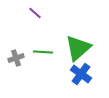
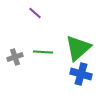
gray cross: moved 1 px left, 1 px up
blue cross: rotated 20 degrees counterclockwise
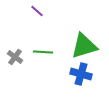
purple line: moved 2 px right, 2 px up
green triangle: moved 6 px right, 2 px up; rotated 24 degrees clockwise
gray cross: rotated 35 degrees counterclockwise
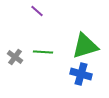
green triangle: moved 1 px right
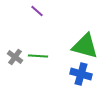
green triangle: rotated 32 degrees clockwise
green line: moved 5 px left, 4 px down
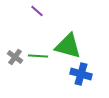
green triangle: moved 17 px left
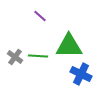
purple line: moved 3 px right, 5 px down
green triangle: moved 1 px right; rotated 16 degrees counterclockwise
blue cross: rotated 10 degrees clockwise
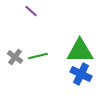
purple line: moved 9 px left, 5 px up
green triangle: moved 11 px right, 5 px down
green line: rotated 18 degrees counterclockwise
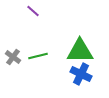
purple line: moved 2 px right
gray cross: moved 2 px left
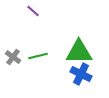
green triangle: moved 1 px left, 1 px down
